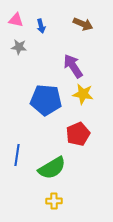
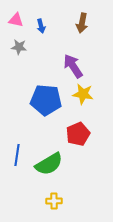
brown arrow: moved 1 px left, 1 px up; rotated 78 degrees clockwise
green semicircle: moved 3 px left, 4 px up
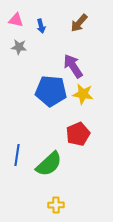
brown arrow: moved 3 px left; rotated 30 degrees clockwise
blue pentagon: moved 5 px right, 9 px up
green semicircle: rotated 12 degrees counterclockwise
yellow cross: moved 2 px right, 4 px down
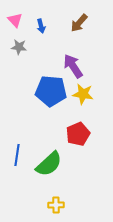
pink triangle: moved 1 px left; rotated 35 degrees clockwise
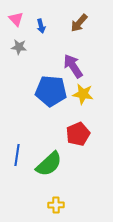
pink triangle: moved 1 px right, 1 px up
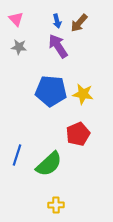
blue arrow: moved 16 px right, 5 px up
purple arrow: moved 15 px left, 20 px up
blue line: rotated 10 degrees clockwise
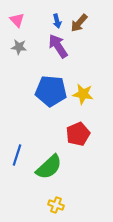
pink triangle: moved 1 px right, 1 px down
green semicircle: moved 3 px down
yellow cross: rotated 21 degrees clockwise
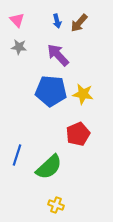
purple arrow: moved 9 px down; rotated 10 degrees counterclockwise
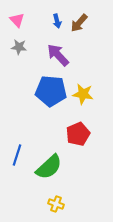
yellow cross: moved 1 px up
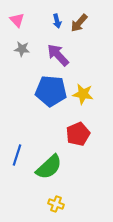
gray star: moved 3 px right, 2 px down
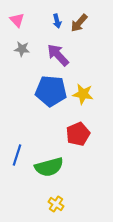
green semicircle: rotated 28 degrees clockwise
yellow cross: rotated 14 degrees clockwise
